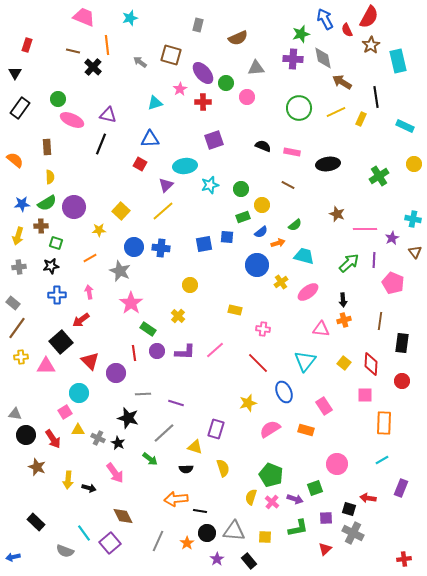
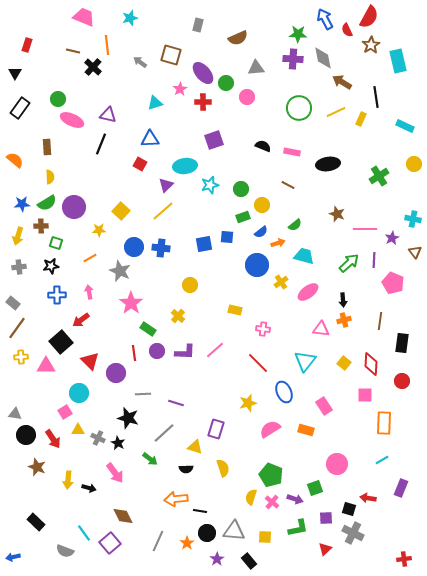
green star at (301, 34): moved 3 px left; rotated 18 degrees clockwise
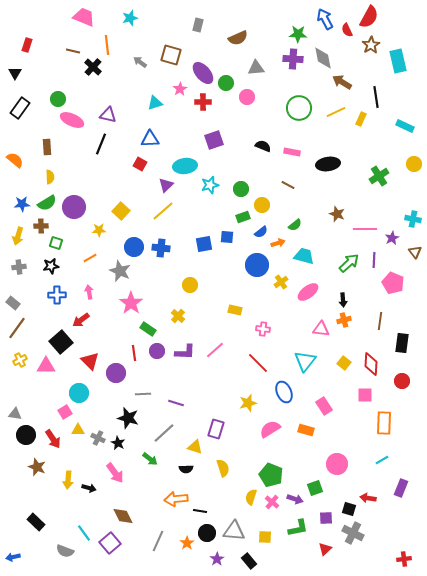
yellow cross at (21, 357): moved 1 px left, 3 px down; rotated 24 degrees counterclockwise
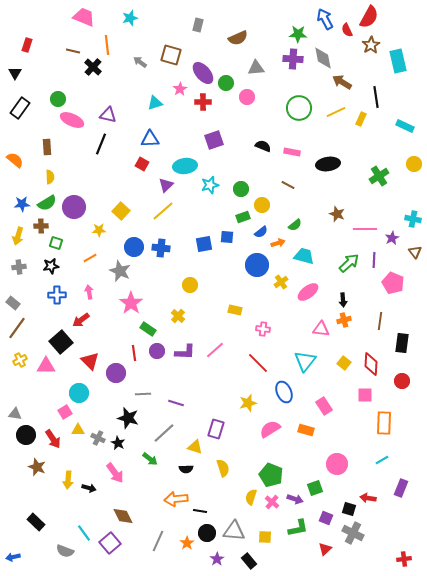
red square at (140, 164): moved 2 px right
purple square at (326, 518): rotated 24 degrees clockwise
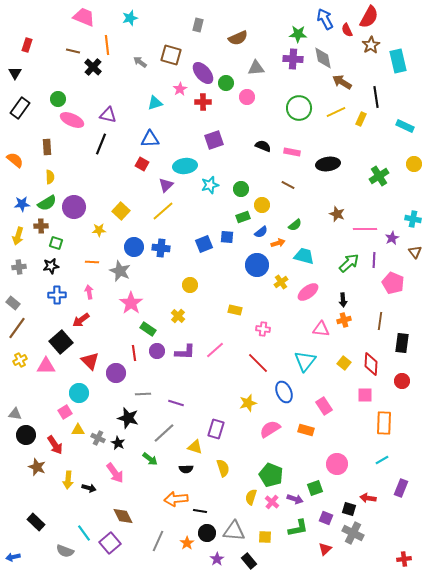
blue square at (204, 244): rotated 12 degrees counterclockwise
orange line at (90, 258): moved 2 px right, 4 px down; rotated 32 degrees clockwise
red arrow at (53, 439): moved 2 px right, 6 px down
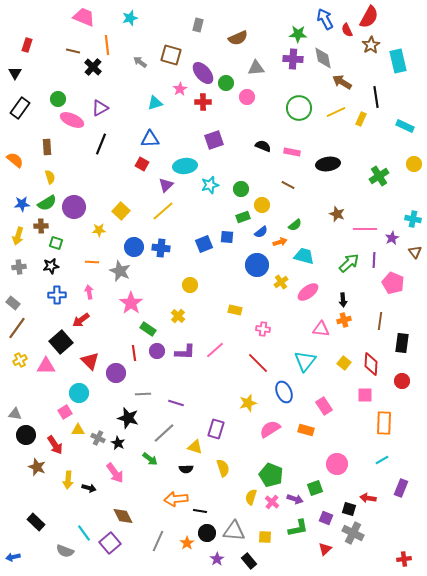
purple triangle at (108, 115): moved 8 px left, 7 px up; rotated 42 degrees counterclockwise
yellow semicircle at (50, 177): rotated 16 degrees counterclockwise
orange arrow at (278, 243): moved 2 px right, 1 px up
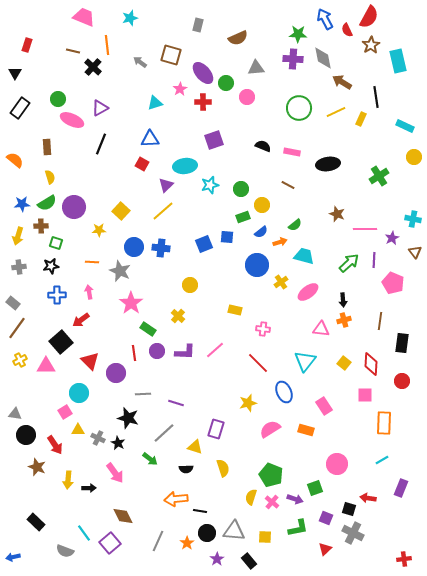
yellow circle at (414, 164): moved 7 px up
black arrow at (89, 488): rotated 16 degrees counterclockwise
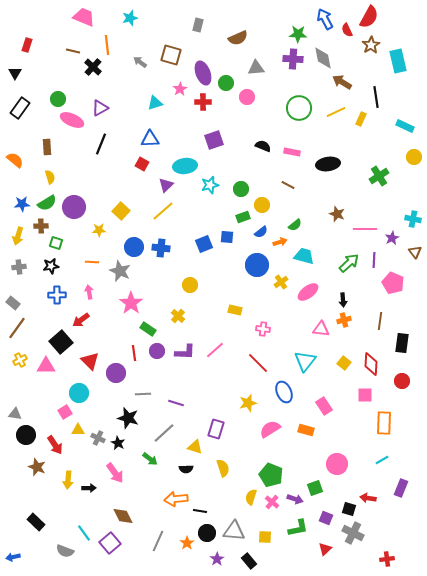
purple ellipse at (203, 73): rotated 20 degrees clockwise
red cross at (404, 559): moved 17 px left
